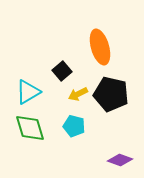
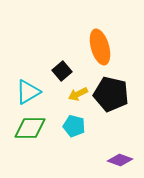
green diamond: rotated 72 degrees counterclockwise
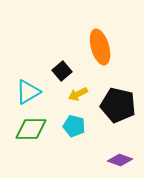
black pentagon: moved 7 px right, 11 px down
green diamond: moved 1 px right, 1 px down
